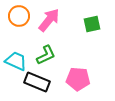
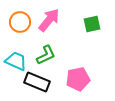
orange circle: moved 1 px right, 6 px down
pink pentagon: rotated 15 degrees counterclockwise
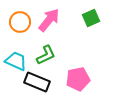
green square: moved 1 px left, 6 px up; rotated 12 degrees counterclockwise
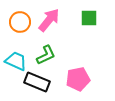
green square: moved 2 px left; rotated 24 degrees clockwise
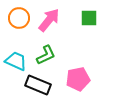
orange circle: moved 1 px left, 4 px up
black rectangle: moved 1 px right, 3 px down
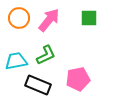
cyan trapezoid: rotated 35 degrees counterclockwise
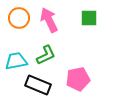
pink arrow: rotated 65 degrees counterclockwise
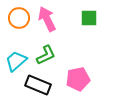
pink arrow: moved 2 px left, 1 px up
cyan trapezoid: rotated 30 degrees counterclockwise
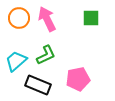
green square: moved 2 px right
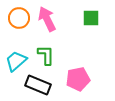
green L-shape: rotated 65 degrees counterclockwise
